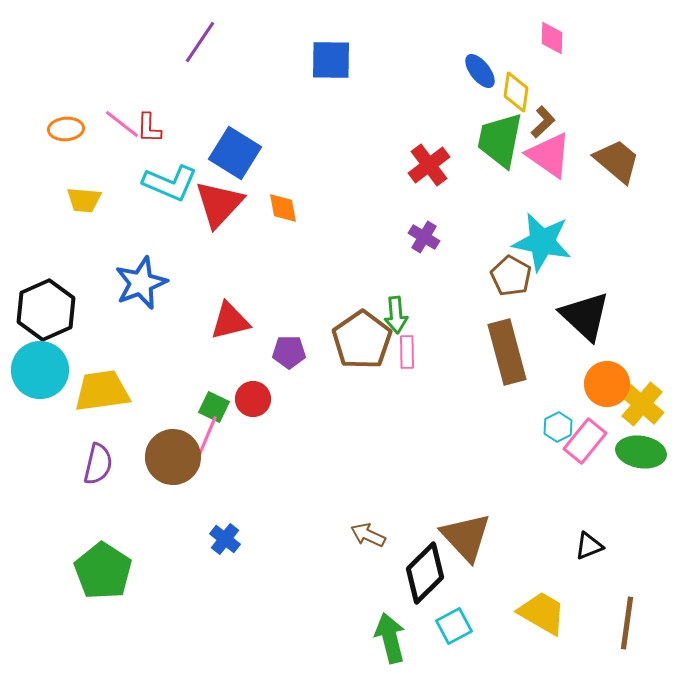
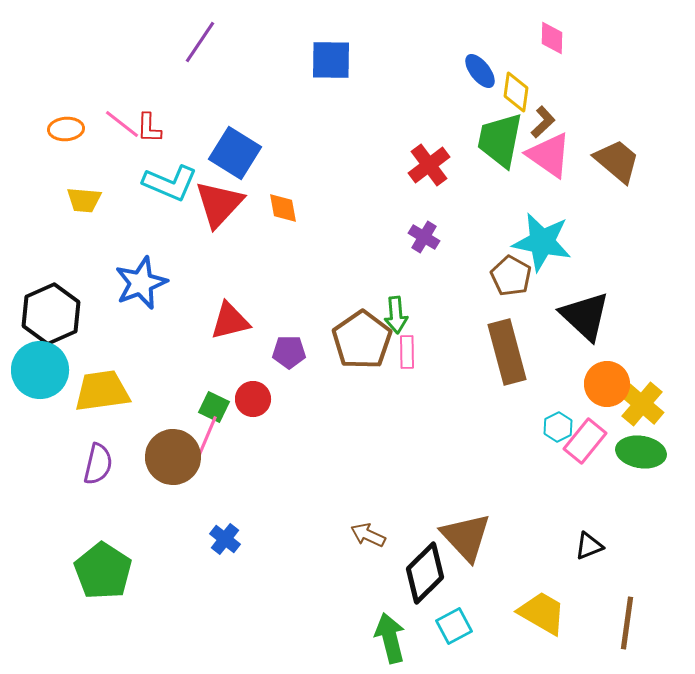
black hexagon at (46, 310): moved 5 px right, 4 px down
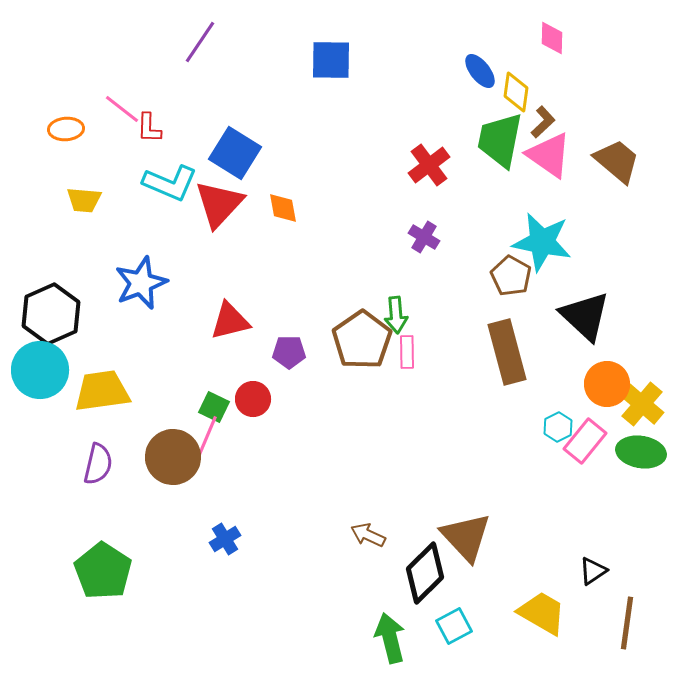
pink line at (122, 124): moved 15 px up
blue cross at (225, 539): rotated 20 degrees clockwise
black triangle at (589, 546): moved 4 px right, 25 px down; rotated 12 degrees counterclockwise
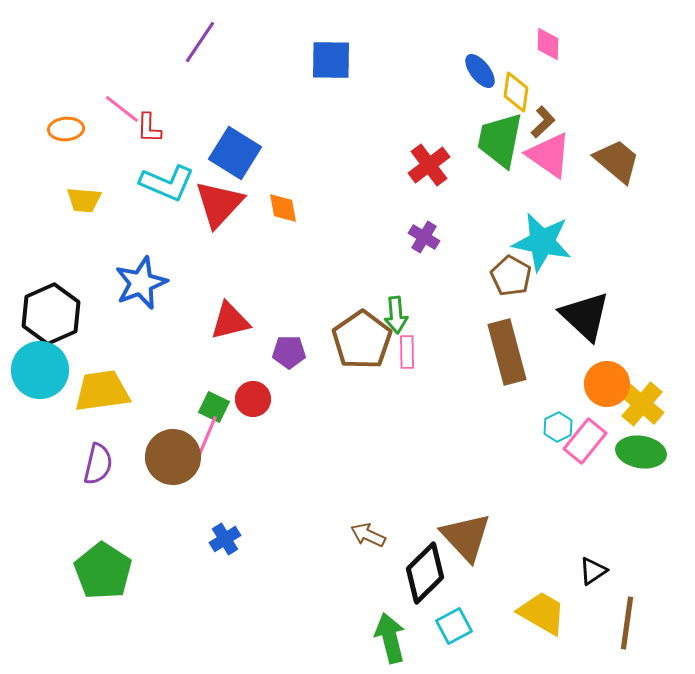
pink diamond at (552, 38): moved 4 px left, 6 px down
cyan L-shape at (170, 183): moved 3 px left
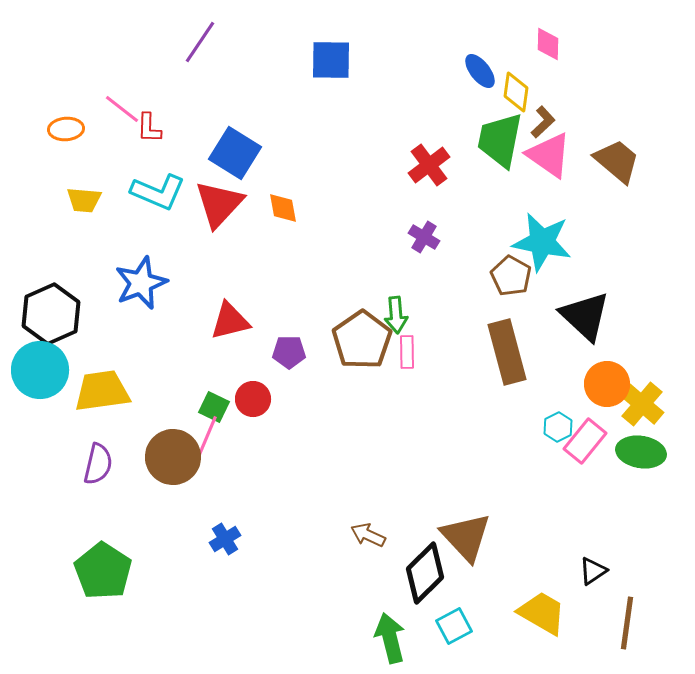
cyan L-shape at (167, 183): moved 9 px left, 9 px down
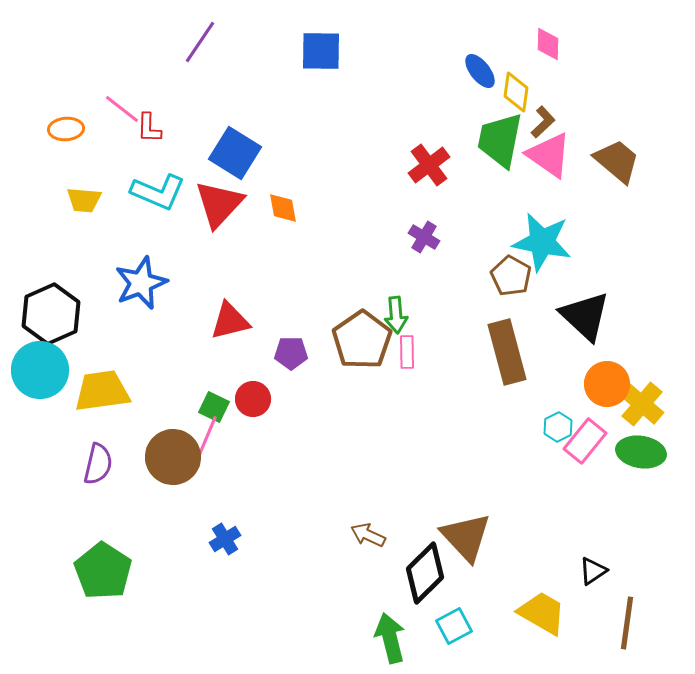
blue square at (331, 60): moved 10 px left, 9 px up
purple pentagon at (289, 352): moved 2 px right, 1 px down
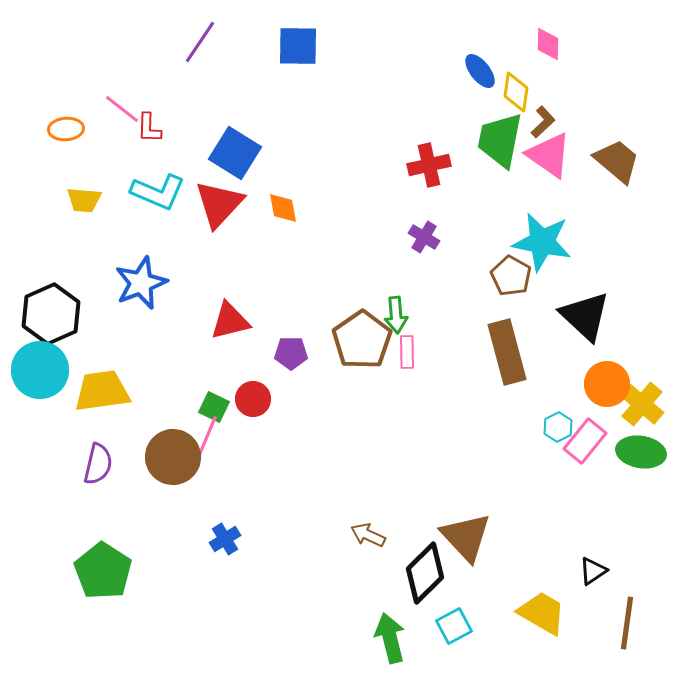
blue square at (321, 51): moved 23 px left, 5 px up
red cross at (429, 165): rotated 24 degrees clockwise
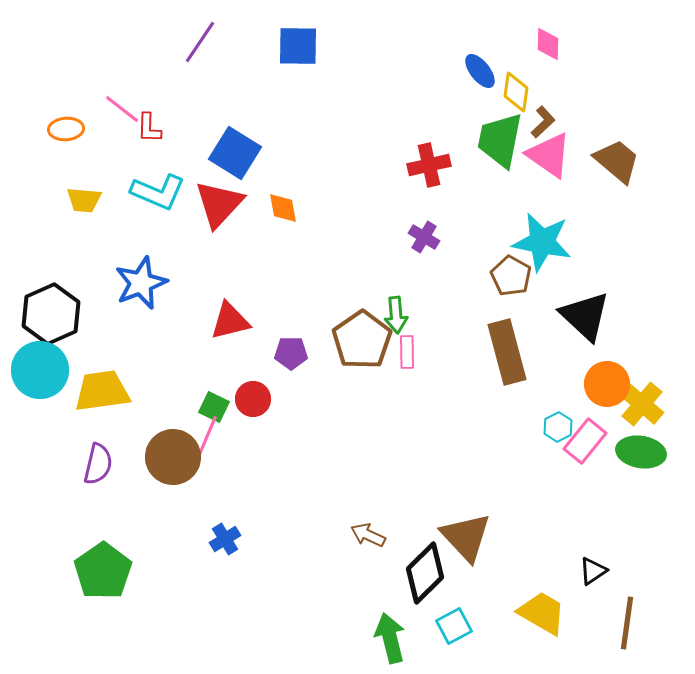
green pentagon at (103, 571): rotated 4 degrees clockwise
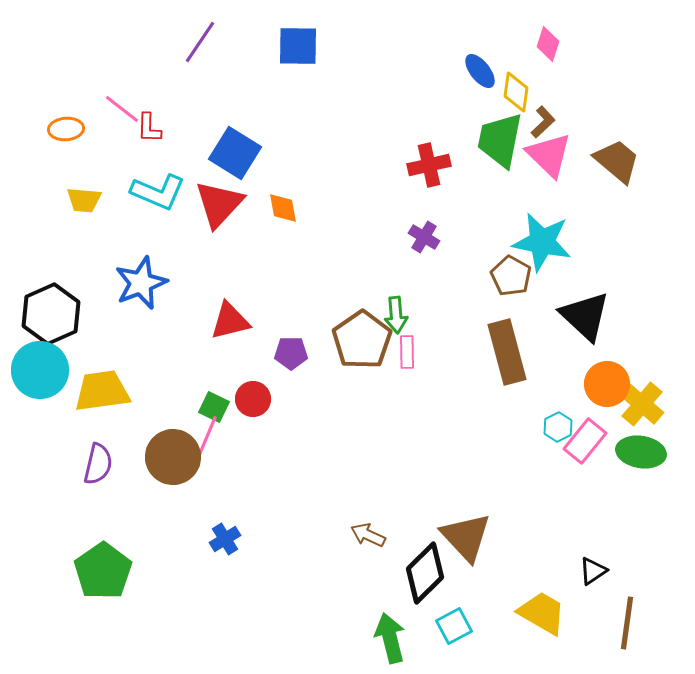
pink diamond at (548, 44): rotated 16 degrees clockwise
pink triangle at (549, 155): rotated 9 degrees clockwise
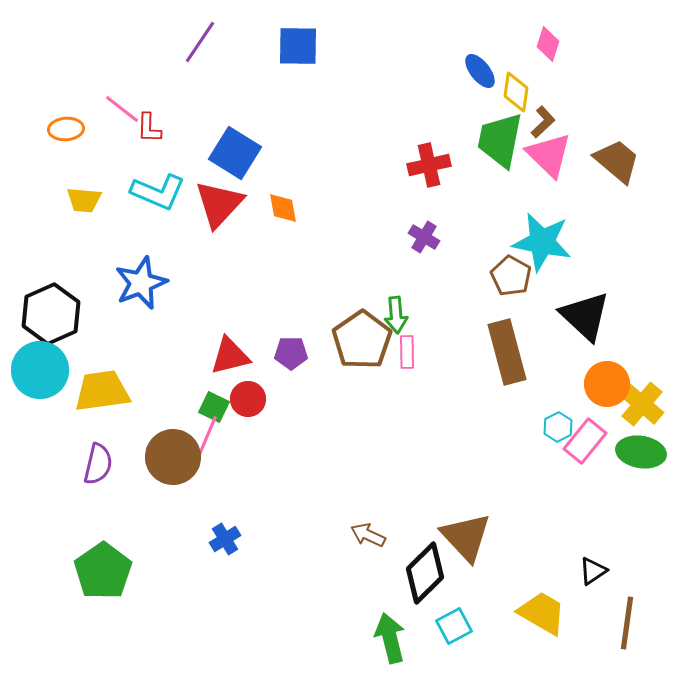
red triangle at (230, 321): moved 35 px down
red circle at (253, 399): moved 5 px left
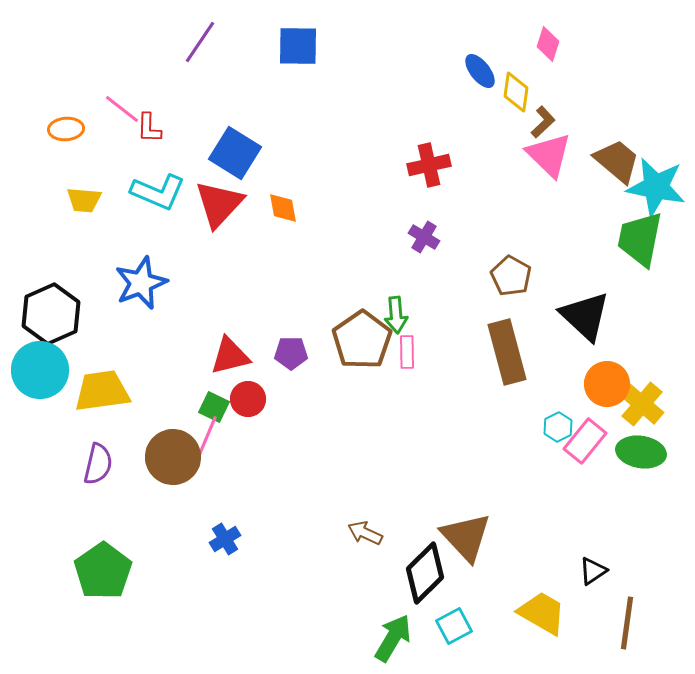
green trapezoid at (500, 140): moved 140 px right, 99 px down
cyan star at (542, 242): moved 114 px right, 55 px up
brown arrow at (368, 535): moved 3 px left, 2 px up
green arrow at (390, 638): moved 3 px right; rotated 45 degrees clockwise
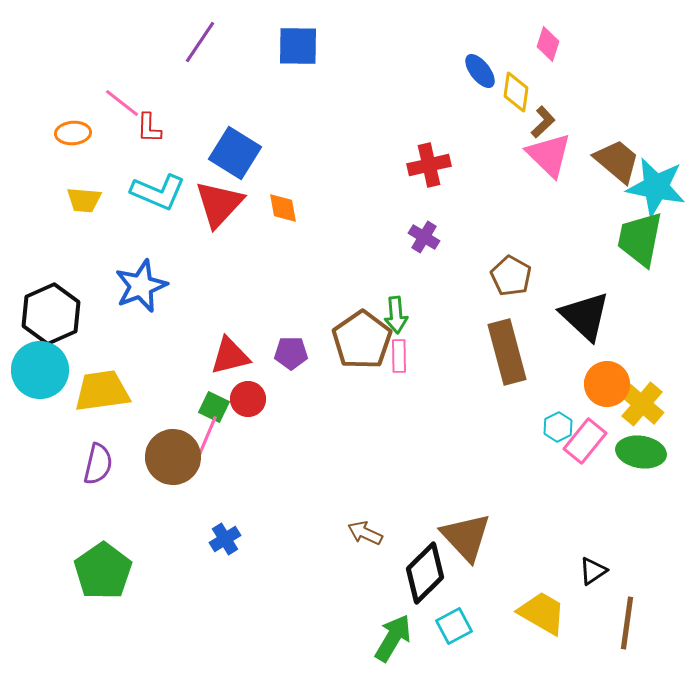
pink line at (122, 109): moved 6 px up
orange ellipse at (66, 129): moved 7 px right, 4 px down
blue star at (141, 283): moved 3 px down
pink rectangle at (407, 352): moved 8 px left, 4 px down
